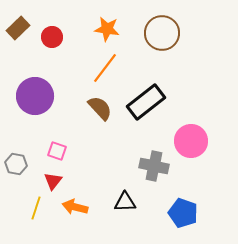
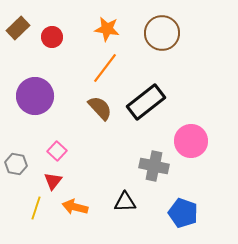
pink square: rotated 24 degrees clockwise
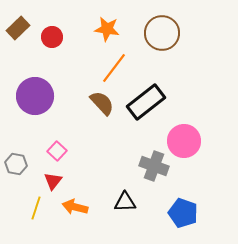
orange line: moved 9 px right
brown semicircle: moved 2 px right, 5 px up
pink circle: moved 7 px left
gray cross: rotated 8 degrees clockwise
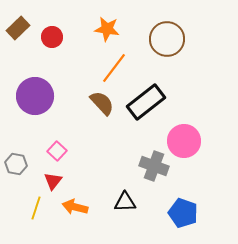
brown circle: moved 5 px right, 6 px down
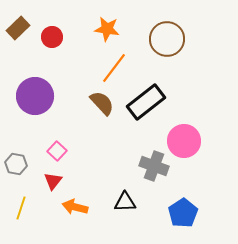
yellow line: moved 15 px left
blue pentagon: rotated 20 degrees clockwise
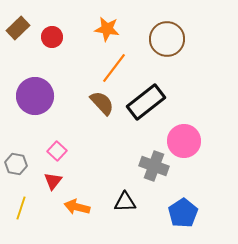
orange arrow: moved 2 px right
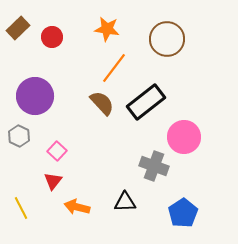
pink circle: moved 4 px up
gray hexagon: moved 3 px right, 28 px up; rotated 15 degrees clockwise
yellow line: rotated 45 degrees counterclockwise
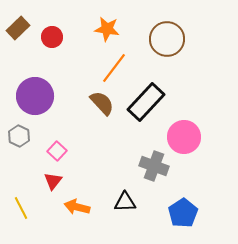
black rectangle: rotated 9 degrees counterclockwise
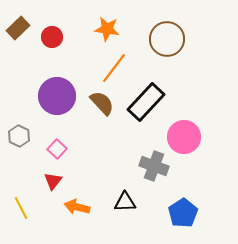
purple circle: moved 22 px right
pink square: moved 2 px up
